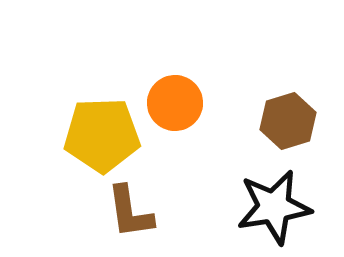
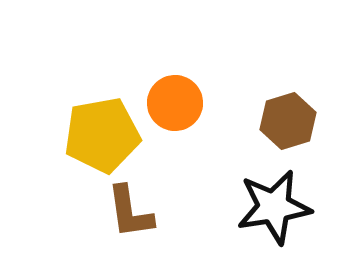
yellow pentagon: rotated 8 degrees counterclockwise
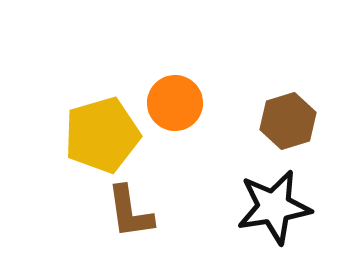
yellow pentagon: rotated 6 degrees counterclockwise
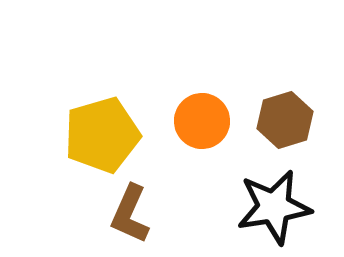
orange circle: moved 27 px right, 18 px down
brown hexagon: moved 3 px left, 1 px up
brown L-shape: moved 2 px down; rotated 32 degrees clockwise
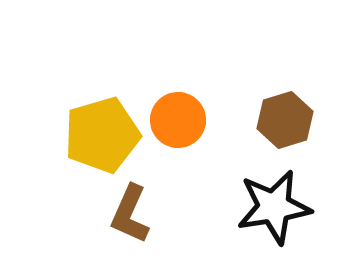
orange circle: moved 24 px left, 1 px up
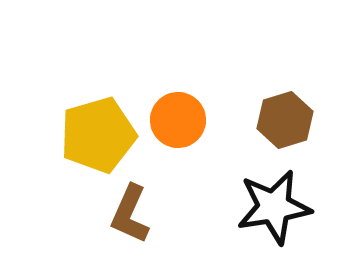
yellow pentagon: moved 4 px left
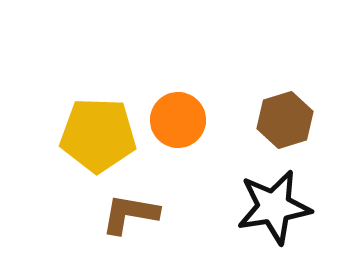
yellow pentagon: rotated 18 degrees clockwise
brown L-shape: rotated 76 degrees clockwise
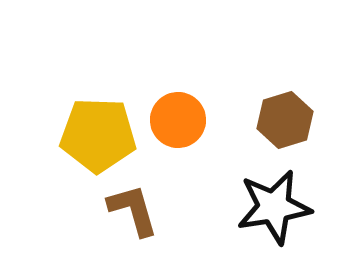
brown L-shape: moved 3 px right, 4 px up; rotated 64 degrees clockwise
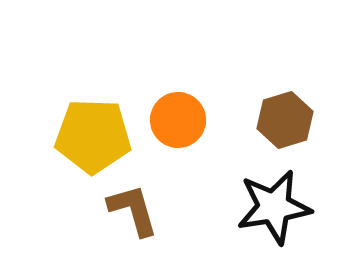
yellow pentagon: moved 5 px left, 1 px down
